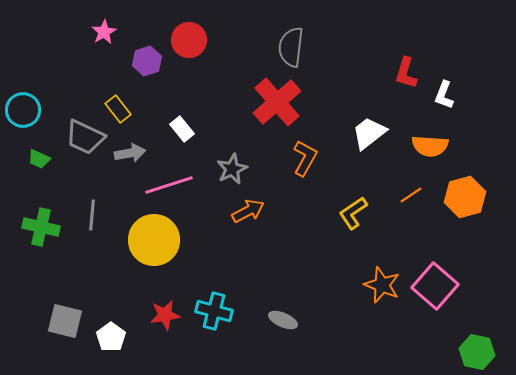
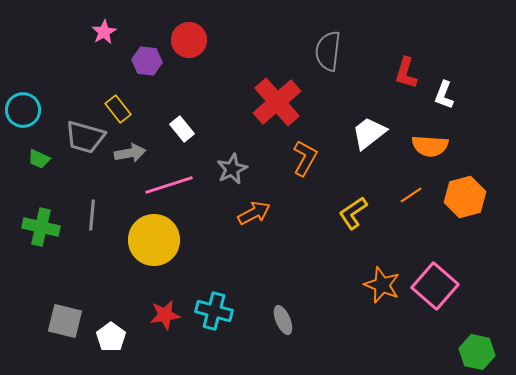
gray semicircle: moved 37 px right, 4 px down
purple hexagon: rotated 24 degrees clockwise
gray trapezoid: rotated 9 degrees counterclockwise
orange arrow: moved 6 px right, 2 px down
gray ellipse: rotated 44 degrees clockwise
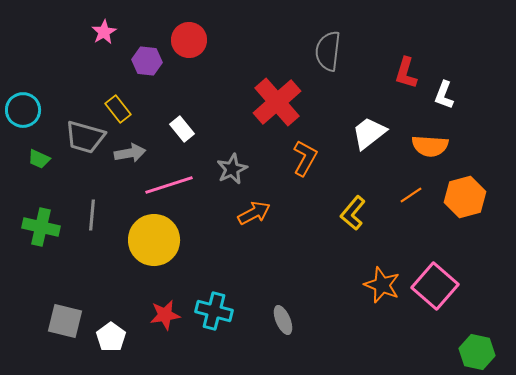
yellow L-shape: rotated 16 degrees counterclockwise
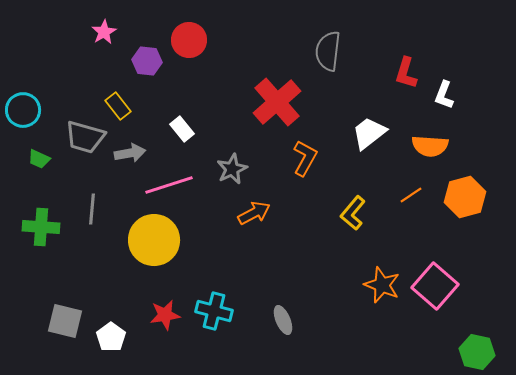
yellow rectangle: moved 3 px up
gray line: moved 6 px up
green cross: rotated 9 degrees counterclockwise
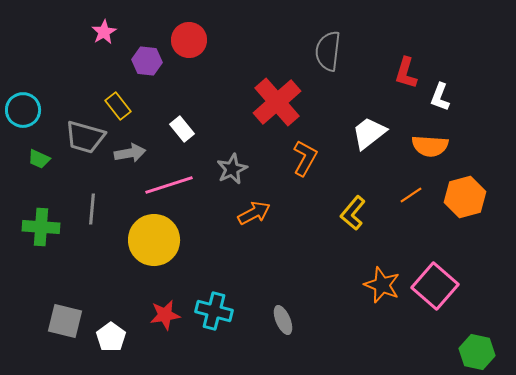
white L-shape: moved 4 px left, 2 px down
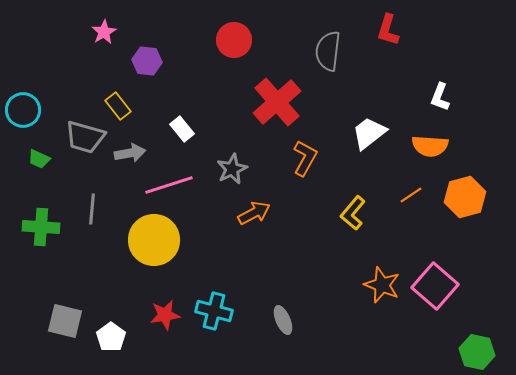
red circle: moved 45 px right
red L-shape: moved 18 px left, 43 px up
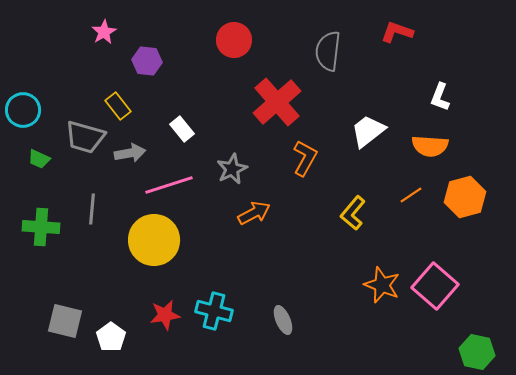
red L-shape: moved 9 px right, 2 px down; rotated 92 degrees clockwise
white trapezoid: moved 1 px left, 2 px up
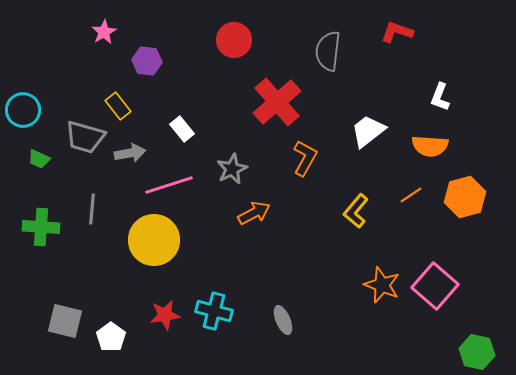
yellow L-shape: moved 3 px right, 2 px up
